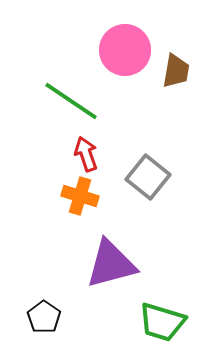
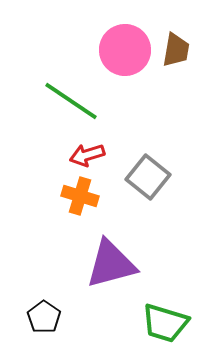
brown trapezoid: moved 21 px up
red arrow: moved 1 px right, 1 px down; rotated 88 degrees counterclockwise
green trapezoid: moved 3 px right, 1 px down
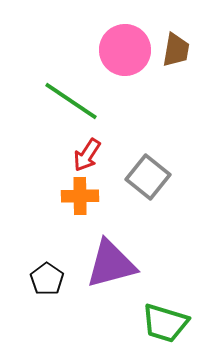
red arrow: rotated 40 degrees counterclockwise
orange cross: rotated 18 degrees counterclockwise
black pentagon: moved 3 px right, 38 px up
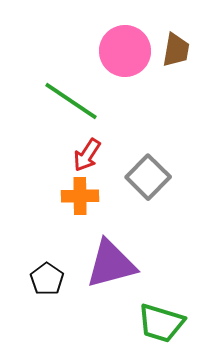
pink circle: moved 1 px down
gray square: rotated 6 degrees clockwise
green trapezoid: moved 4 px left
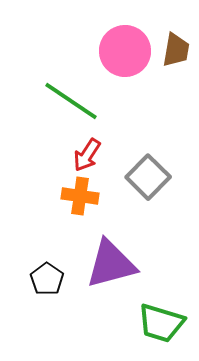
orange cross: rotated 9 degrees clockwise
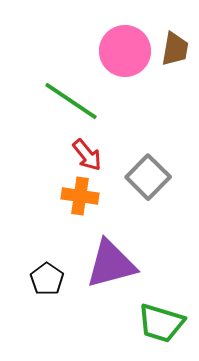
brown trapezoid: moved 1 px left, 1 px up
red arrow: rotated 72 degrees counterclockwise
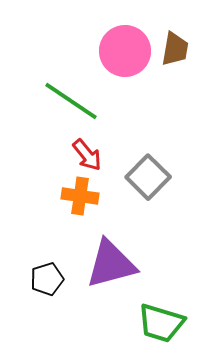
black pentagon: rotated 20 degrees clockwise
